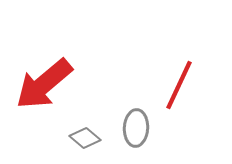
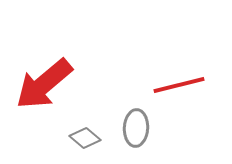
red line: rotated 51 degrees clockwise
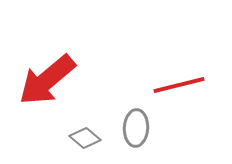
red arrow: moved 3 px right, 4 px up
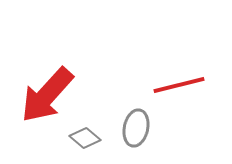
red arrow: moved 15 px down; rotated 8 degrees counterclockwise
gray ellipse: rotated 9 degrees clockwise
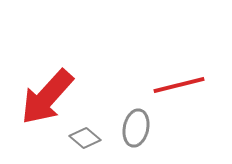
red arrow: moved 2 px down
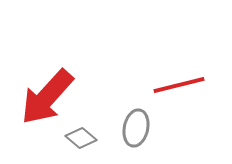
gray diamond: moved 4 px left
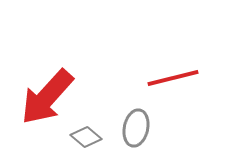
red line: moved 6 px left, 7 px up
gray diamond: moved 5 px right, 1 px up
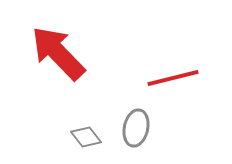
red arrow: moved 11 px right, 44 px up; rotated 94 degrees clockwise
gray diamond: rotated 12 degrees clockwise
